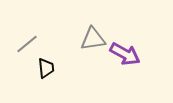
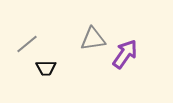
purple arrow: rotated 84 degrees counterclockwise
black trapezoid: rotated 95 degrees clockwise
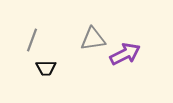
gray line: moved 5 px right, 4 px up; rotated 30 degrees counterclockwise
purple arrow: rotated 28 degrees clockwise
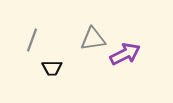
black trapezoid: moved 6 px right
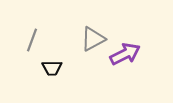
gray triangle: rotated 20 degrees counterclockwise
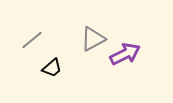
gray line: rotated 30 degrees clockwise
black trapezoid: rotated 40 degrees counterclockwise
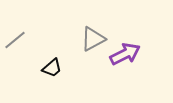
gray line: moved 17 px left
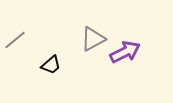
purple arrow: moved 2 px up
black trapezoid: moved 1 px left, 3 px up
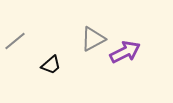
gray line: moved 1 px down
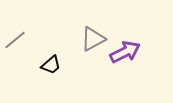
gray line: moved 1 px up
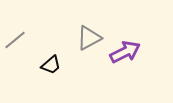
gray triangle: moved 4 px left, 1 px up
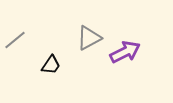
black trapezoid: rotated 15 degrees counterclockwise
